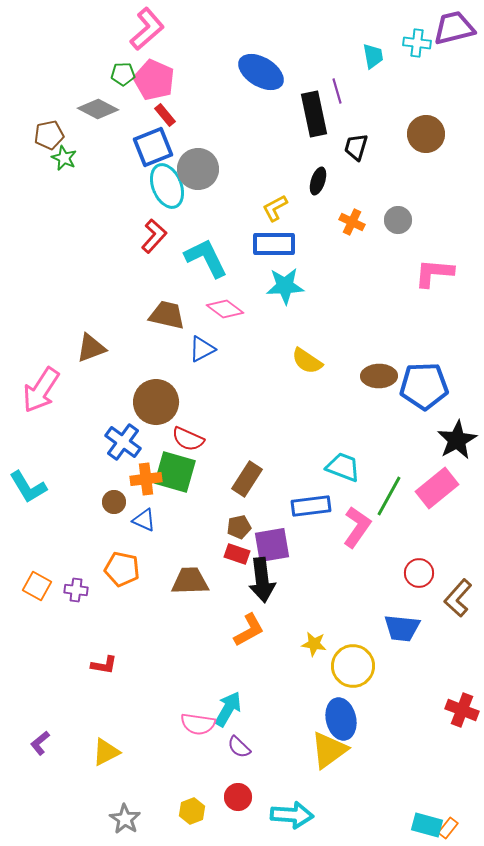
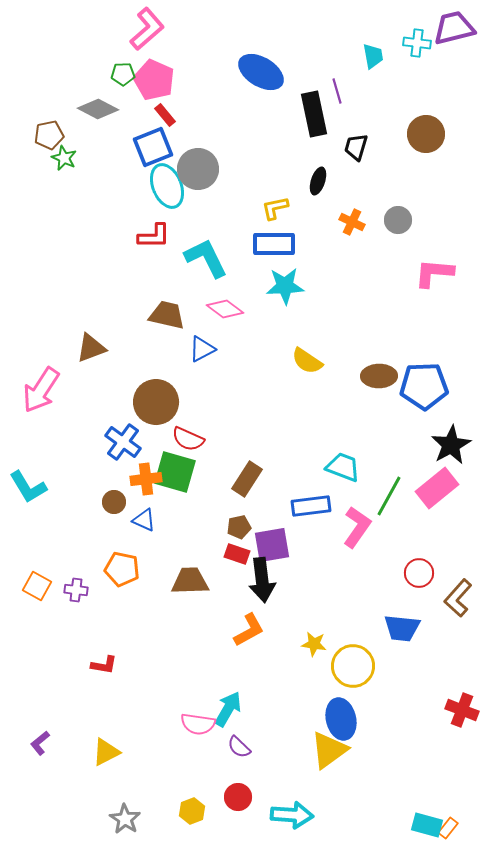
yellow L-shape at (275, 208): rotated 16 degrees clockwise
red L-shape at (154, 236): rotated 48 degrees clockwise
black star at (457, 440): moved 6 px left, 5 px down
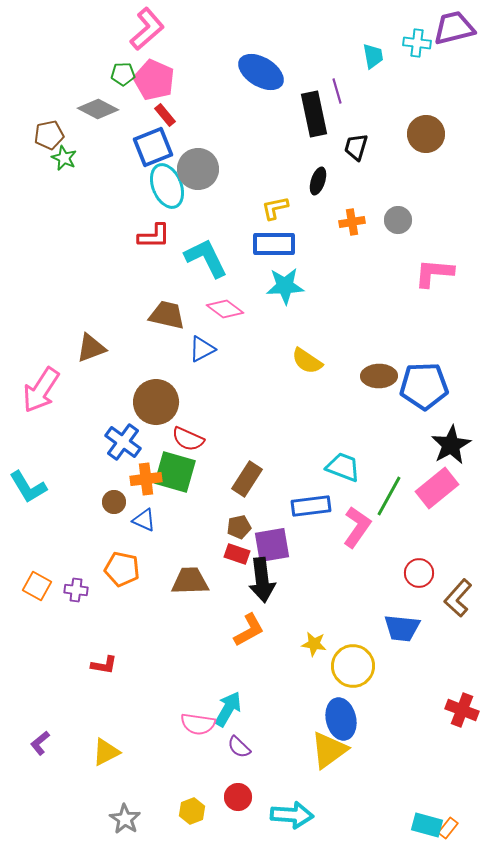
orange cross at (352, 222): rotated 35 degrees counterclockwise
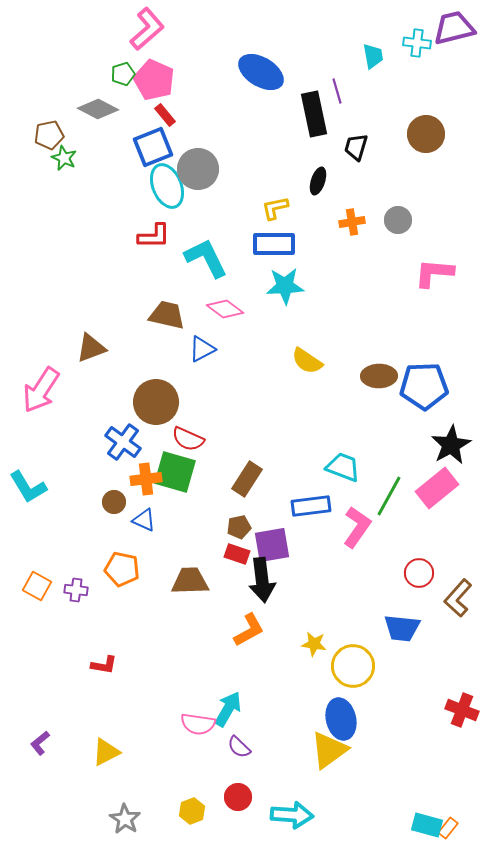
green pentagon at (123, 74): rotated 15 degrees counterclockwise
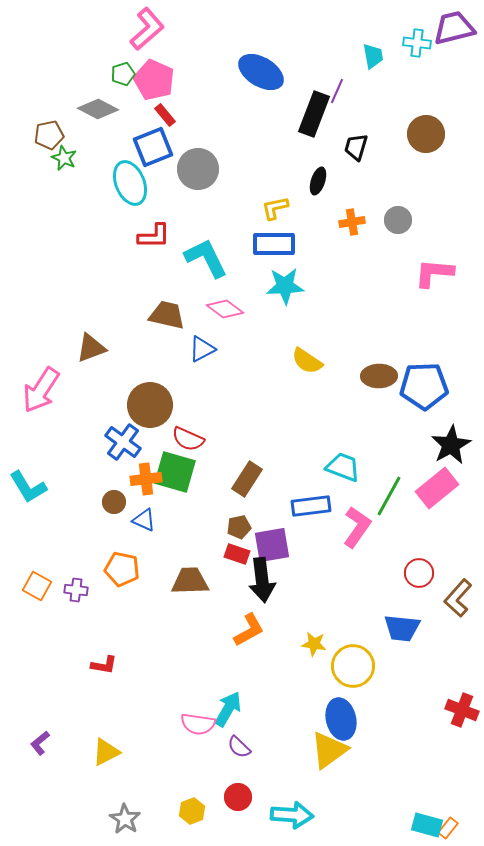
purple line at (337, 91): rotated 40 degrees clockwise
black rectangle at (314, 114): rotated 33 degrees clockwise
cyan ellipse at (167, 186): moved 37 px left, 3 px up
brown circle at (156, 402): moved 6 px left, 3 px down
